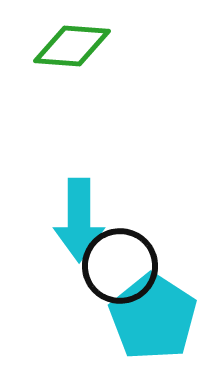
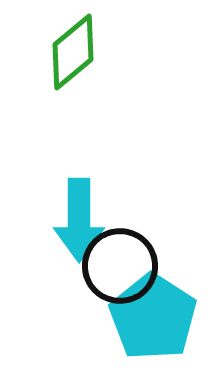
green diamond: moved 1 px right, 6 px down; rotated 44 degrees counterclockwise
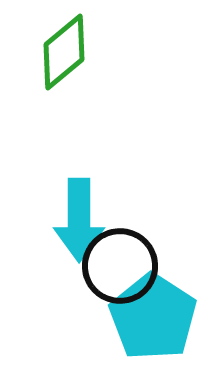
green diamond: moved 9 px left
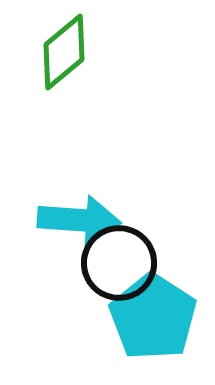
cyan arrow: rotated 86 degrees counterclockwise
black circle: moved 1 px left, 3 px up
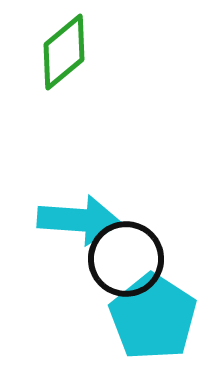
black circle: moved 7 px right, 4 px up
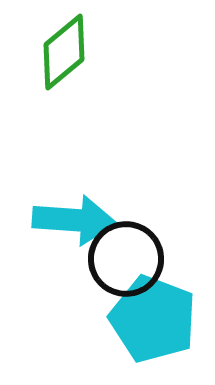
cyan arrow: moved 5 px left
cyan pentagon: moved 2 px down; rotated 12 degrees counterclockwise
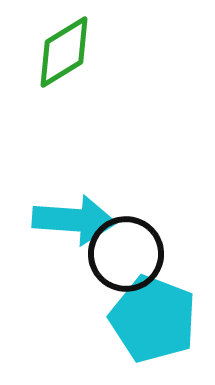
green diamond: rotated 8 degrees clockwise
black circle: moved 5 px up
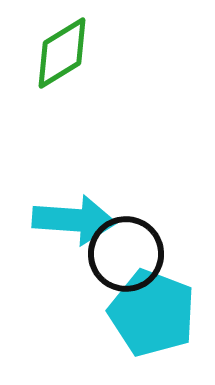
green diamond: moved 2 px left, 1 px down
cyan pentagon: moved 1 px left, 6 px up
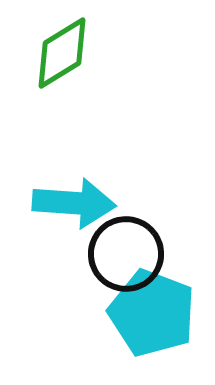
cyan arrow: moved 17 px up
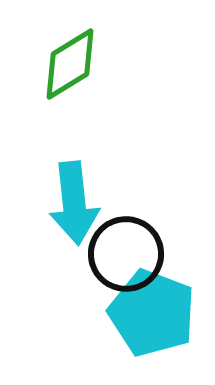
green diamond: moved 8 px right, 11 px down
cyan arrow: rotated 80 degrees clockwise
